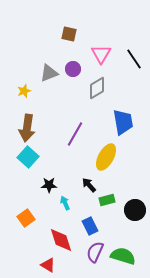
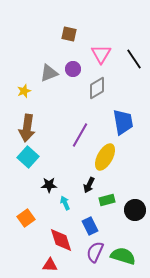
purple line: moved 5 px right, 1 px down
yellow ellipse: moved 1 px left
black arrow: rotated 112 degrees counterclockwise
red triangle: moved 2 px right; rotated 28 degrees counterclockwise
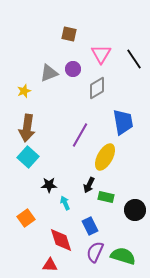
green rectangle: moved 1 px left, 3 px up; rotated 28 degrees clockwise
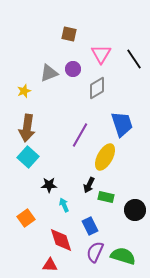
blue trapezoid: moved 1 px left, 2 px down; rotated 8 degrees counterclockwise
cyan arrow: moved 1 px left, 2 px down
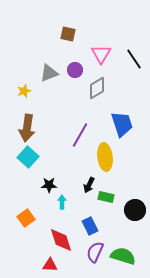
brown square: moved 1 px left
purple circle: moved 2 px right, 1 px down
yellow ellipse: rotated 36 degrees counterclockwise
cyan arrow: moved 2 px left, 3 px up; rotated 24 degrees clockwise
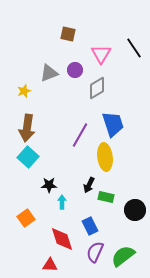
black line: moved 11 px up
blue trapezoid: moved 9 px left
red diamond: moved 1 px right, 1 px up
green semicircle: rotated 55 degrees counterclockwise
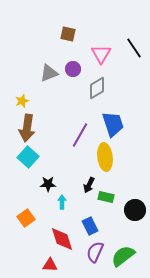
purple circle: moved 2 px left, 1 px up
yellow star: moved 2 px left, 10 px down
black star: moved 1 px left, 1 px up
